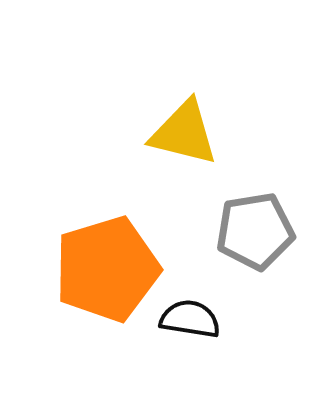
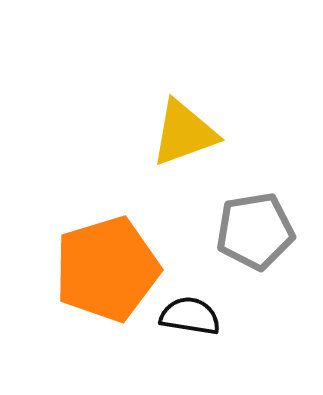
yellow triangle: rotated 34 degrees counterclockwise
black semicircle: moved 3 px up
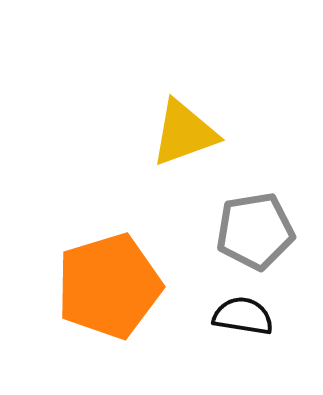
orange pentagon: moved 2 px right, 17 px down
black semicircle: moved 53 px right
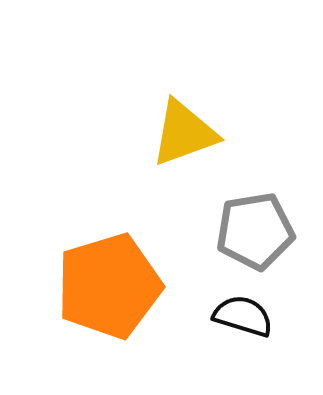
black semicircle: rotated 8 degrees clockwise
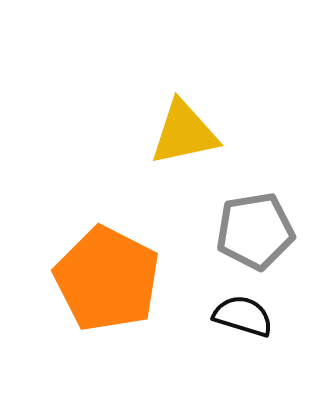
yellow triangle: rotated 8 degrees clockwise
orange pentagon: moved 2 px left, 7 px up; rotated 28 degrees counterclockwise
